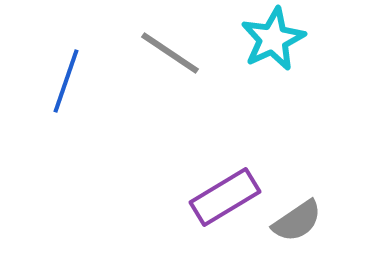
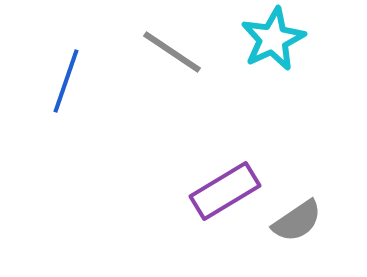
gray line: moved 2 px right, 1 px up
purple rectangle: moved 6 px up
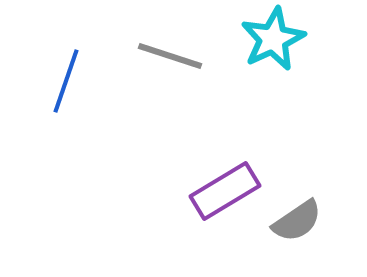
gray line: moved 2 px left, 4 px down; rotated 16 degrees counterclockwise
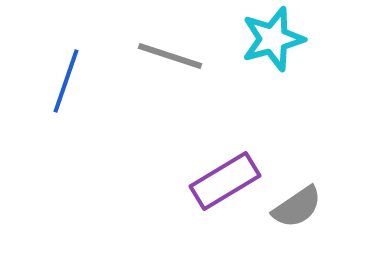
cyan star: rotated 10 degrees clockwise
purple rectangle: moved 10 px up
gray semicircle: moved 14 px up
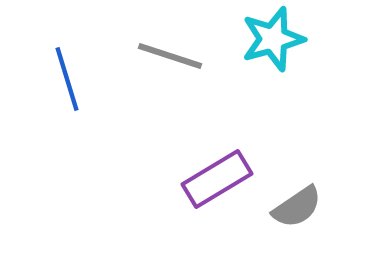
blue line: moved 1 px right, 2 px up; rotated 36 degrees counterclockwise
purple rectangle: moved 8 px left, 2 px up
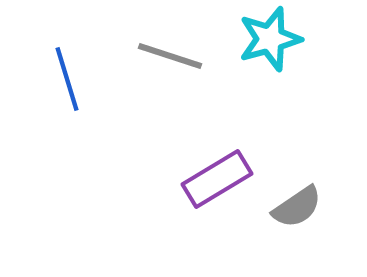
cyan star: moved 3 px left
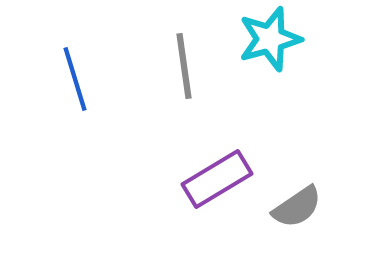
gray line: moved 14 px right, 10 px down; rotated 64 degrees clockwise
blue line: moved 8 px right
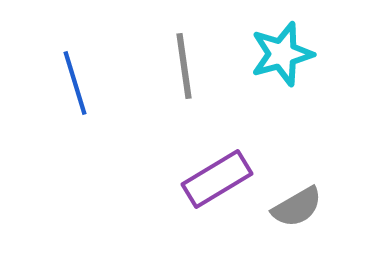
cyan star: moved 12 px right, 15 px down
blue line: moved 4 px down
gray semicircle: rotated 4 degrees clockwise
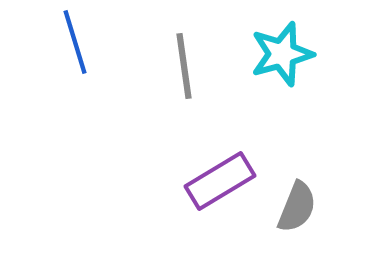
blue line: moved 41 px up
purple rectangle: moved 3 px right, 2 px down
gray semicircle: rotated 38 degrees counterclockwise
